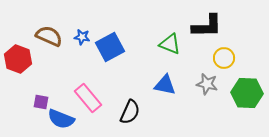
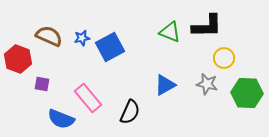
blue star: moved 1 px down; rotated 21 degrees counterclockwise
green triangle: moved 12 px up
blue triangle: rotated 40 degrees counterclockwise
purple square: moved 1 px right, 18 px up
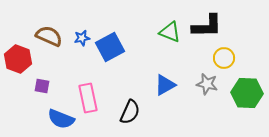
purple square: moved 2 px down
pink rectangle: rotated 28 degrees clockwise
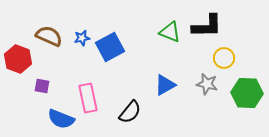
black semicircle: rotated 15 degrees clockwise
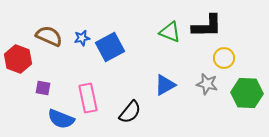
purple square: moved 1 px right, 2 px down
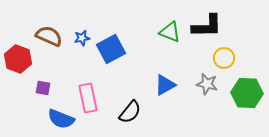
blue square: moved 1 px right, 2 px down
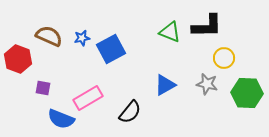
pink rectangle: rotated 72 degrees clockwise
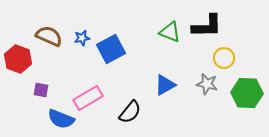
purple square: moved 2 px left, 2 px down
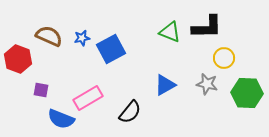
black L-shape: moved 1 px down
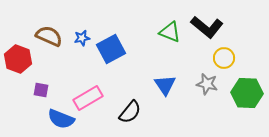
black L-shape: rotated 40 degrees clockwise
blue triangle: rotated 35 degrees counterclockwise
